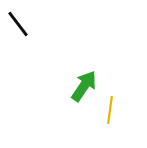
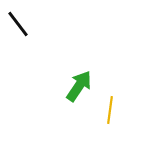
green arrow: moved 5 px left
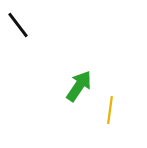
black line: moved 1 px down
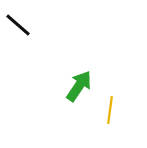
black line: rotated 12 degrees counterclockwise
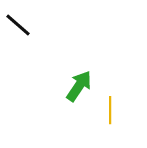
yellow line: rotated 8 degrees counterclockwise
